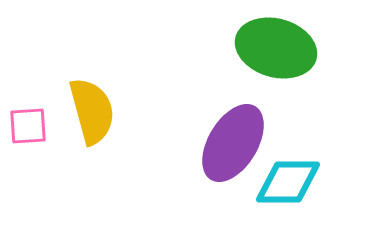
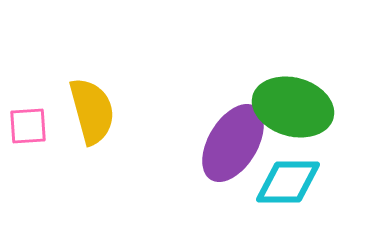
green ellipse: moved 17 px right, 59 px down
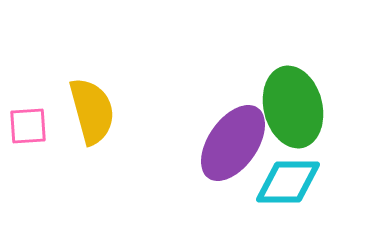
green ellipse: rotated 60 degrees clockwise
purple ellipse: rotated 4 degrees clockwise
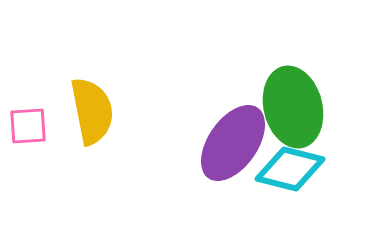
yellow semicircle: rotated 4 degrees clockwise
cyan diamond: moved 2 px right, 13 px up; rotated 14 degrees clockwise
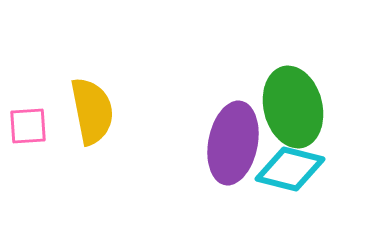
purple ellipse: rotated 24 degrees counterclockwise
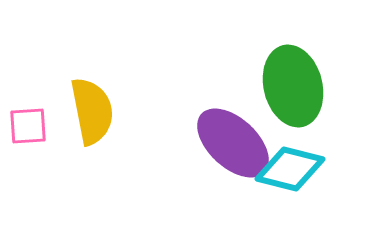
green ellipse: moved 21 px up
purple ellipse: rotated 58 degrees counterclockwise
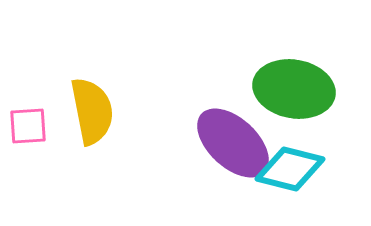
green ellipse: moved 1 px right, 3 px down; rotated 66 degrees counterclockwise
